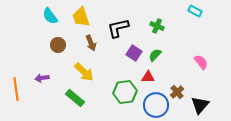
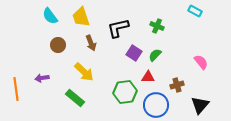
brown cross: moved 7 px up; rotated 24 degrees clockwise
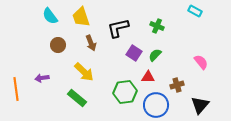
green rectangle: moved 2 px right
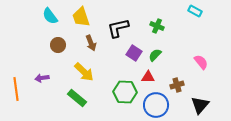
green hexagon: rotated 10 degrees clockwise
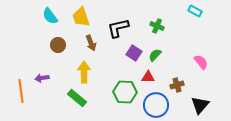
yellow arrow: rotated 135 degrees counterclockwise
orange line: moved 5 px right, 2 px down
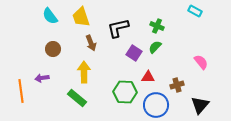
brown circle: moved 5 px left, 4 px down
green semicircle: moved 8 px up
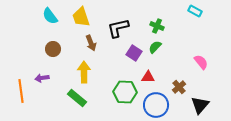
brown cross: moved 2 px right, 2 px down; rotated 24 degrees counterclockwise
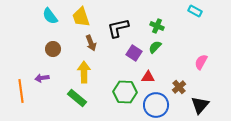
pink semicircle: rotated 112 degrees counterclockwise
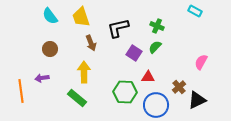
brown circle: moved 3 px left
black triangle: moved 3 px left, 5 px up; rotated 24 degrees clockwise
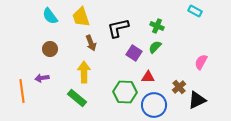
orange line: moved 1 px right
blue circle: moved 2 px left
